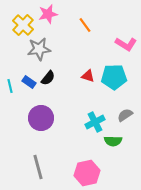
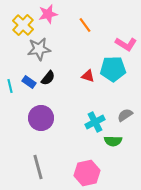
cyan pentagon: moved 1 px left, 8 px up
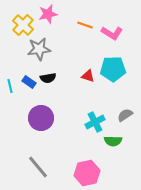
orange line: rotated 35 degrees counterclockwise
pink L-shape: moved 14 px left, 11 px up
black semicircle: rotated 42 degrees clockwise
gray line: rotated 25 degrees counterclockwise
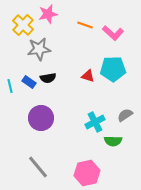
pink L-shape: moved 1 px right; rotated 10 degrees clockwise
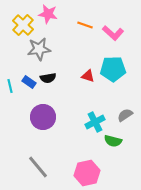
pink star: rotated 24 degrees clockwise
purple circle: moved 2 px right, 1 px up
green semicircle: rotated 12 degrees clockwise
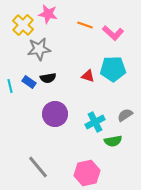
purple circle: moved 12 px right, 3 px up
green semicircle: rotated 24 degrees counterclockwise
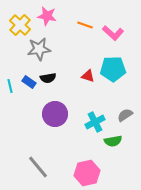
pink star: moved 1 px left, 2 px down
yellow cross: moved 3 px left
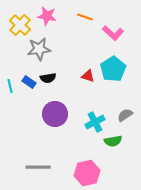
orange line: moved 8 px up
cyan pentagon: rotated 30 degrees counterclockwise
gray line: rotated 50 degrees counterclockwise
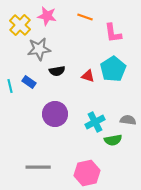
pink L-shape: rotated 40 degrees clockwise
black semicircle: moved 9 px right, 7 px up
gray semicircle: moved 3 px right, 5 px down; rotated 42 degrees clockwise
green semicircle: moved 1 px up
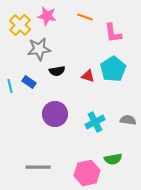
green semicircle: moved 19 px down
